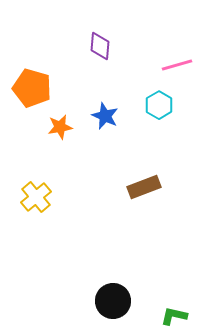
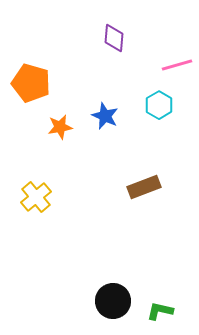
purple diamond: moved 14 px right, 8 px up
orange pentagon: moved 1 px left, 5 px up
green L-shape: moved 14 px left, 5 px up
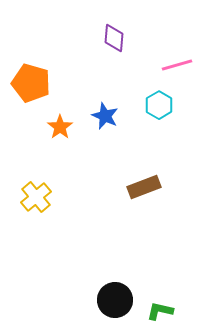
orange star: rotated 25 degrees counterclockwise
black circle: moved 2 px right, 1 px up
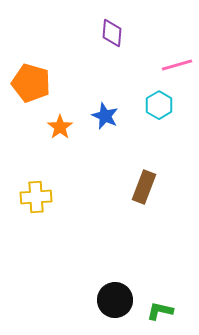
purple diamond: moved 2 px left, 5 px up
brown rectangle: rotated 48 degrees counterclockwise
yellow cross: rotated 36 degrees clockwise
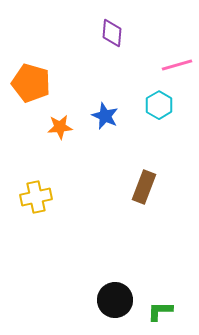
orange star: rotated 30 degrees clockwise
yellow cross: rotated 8 degrees counterclockwise
green L-shape: rotated 12 degrees counterclockwise
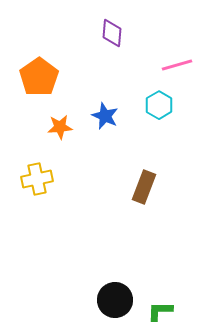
orange pentagon: moved 8 px right, 6 px up; rotated 21 degrees clockwise
yellow cross: moved 1 px right, 18 px up
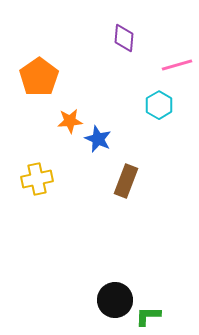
purple diamond: moved 12 px right, 5 px down
blue star: moved 7 px left, 23 px down
orange star: moved 10 px right, 6 px up
brown rectangle: moved 18 px left, 6 px up
green L-shape: moved 12 px left, 5 px down
